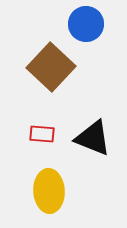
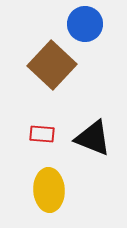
blue circle: moved 1 px left
brown square: moved 1 px right, 2 px up
yellow ellipse: moved 1 px up
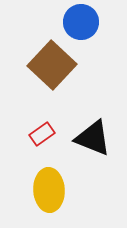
blue circle: moved 4 px left, 2 px up
red rectangle: rotated 40 degrees counterclockwise
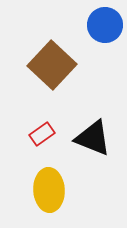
blue circle: moved 24 px right, 3 px down
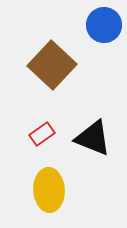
blue circle: moved 1 px left
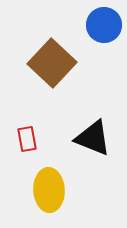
brown square: moved 2 px up
red rectangle: moved 15 px left, 5 px down; rotated 65 degrees counterclockwise
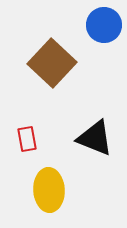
black triangle: moved 2 px right
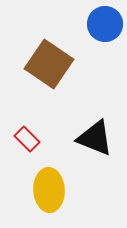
blue circle: moved 1 px right, 1 px up
brown square: moved 3 px left, 1 px down; rotated 9 degrees counterclockwise
red rectangle: rotated 35 degrees counterclockwise
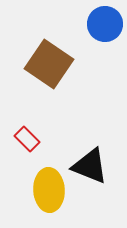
black triangle: moved 5 px left, 28 px down
